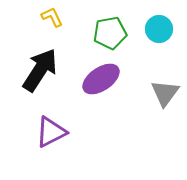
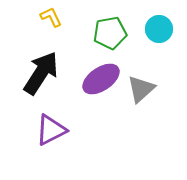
yellow L-shape: moved 1 px left
black arrow: moved 1 px right, 3 px down
gray triangle: moved 24 px left, 4 px up; rotated 12 degrees clockwise
purple triangle: moved 2 px up
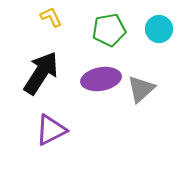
green pentagon: moved 1 px left, 3 px up
purple ellipse: rotated 24 degrees clockwise
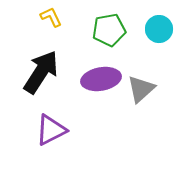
black arrow: moved 1 px up
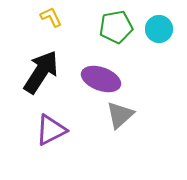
green pentagon: moved 7 px right, 3 px up
purple ellipse: rotated 30 degrees clockwise
gray triangle: moved 21 px left, 26 px down
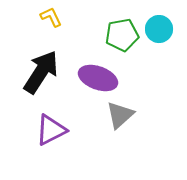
green pentagon: moved 6 px right, 8 px down
purple ellipse: moved 3 px left, 1 px up
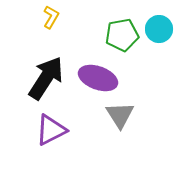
yellow L-shape: rotated 55 degrees clockwise
black arrow: moved 5 px right, 6 px down
gray triangle: rotated 20 degrees counterclockwise
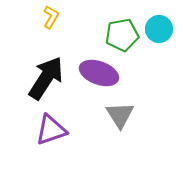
purple ellipse: moved 1 px right, 5 px up
purple triangle: rotated 8 degrees clockwise
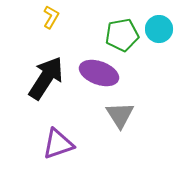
purple triangle: moved 7 px right, 14 px down
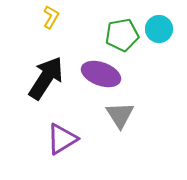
purple ellipse: moved 2 px right, 1 px down
purple triangle: moved 4 px right, 5 px up; rotated 12 degrees counterclockwise
